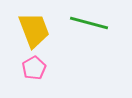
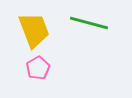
pink pentagon: moved 4 px right
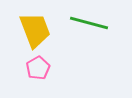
yellow trapezoid: moved 1 px right
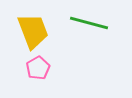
yellow trapezoid: moved 2 px left, 1 px down
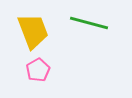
pink pentagon: moved 2 px down
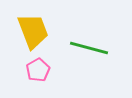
green line: moved 25 px down
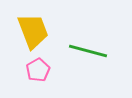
green line: moved 1 px left, 3 px down
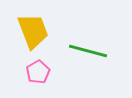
pink pentagon: moved 2 px down
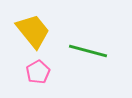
yellow trapezoid: rotated 18 degrees counterclockwise
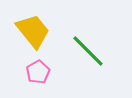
green line: rotated 30 degrees clockwise
